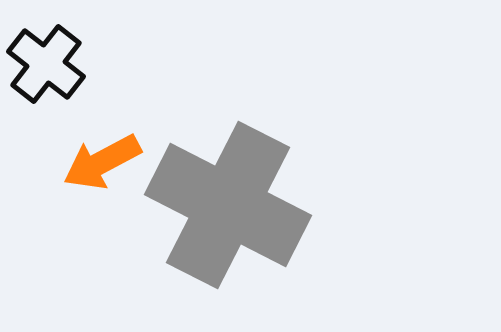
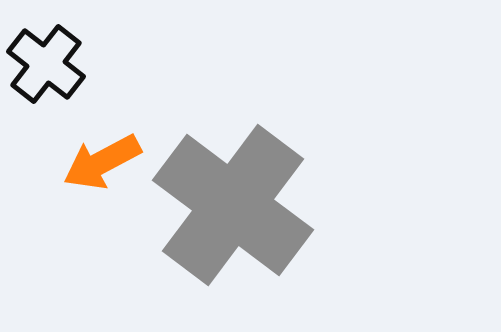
gray cross: moved 5 px right; rotated 10 degrees clockwise
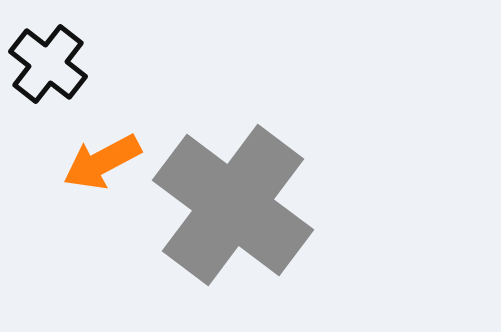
black cross: moved 2 px right
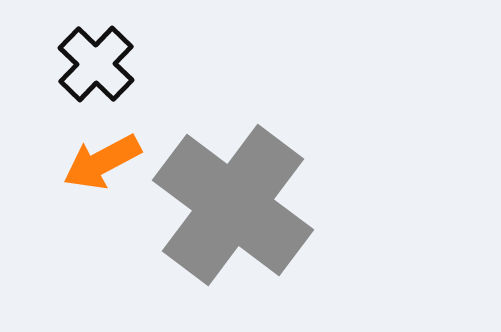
black cross: moved 48 px right; rotated 6 degrees clockwise
